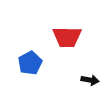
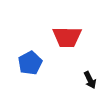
black arrow: rotated 54 degrees clockwise
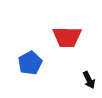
black arrow: moved 1 px left
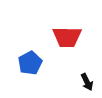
black arrow: moved 2 px left, 2 px down
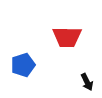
blue pentagon: moved 7 px left, 2 px down; rotated 10 degrees clockwise
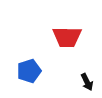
blue pentagon: moved 6 px right, 6 px down
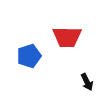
blue pentagon: moved 15 px up
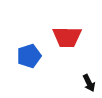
black arrow: moved 2 px right, 1 px down
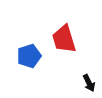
red trapezoid: moved 3 px left, 2 px down; rotated 72 degrees clockwise
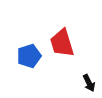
red trapezoid: moved 2 px left, 4 px down
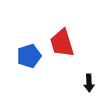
black arrow: rotated 24 degrees clockwise
